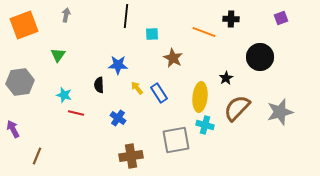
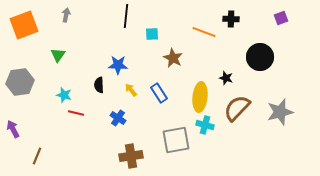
black star: rotated 24 degrees counterclockwise
yellow arrow: moved 6 px left, 2 px down
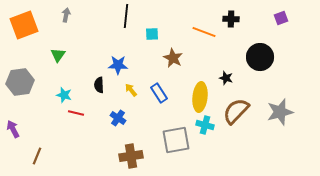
brown semicircle: moved 1 px left, 3 px down
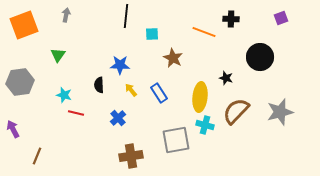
blue star: moved 2 px right
blue cross: rotated 14 degrees clockwise
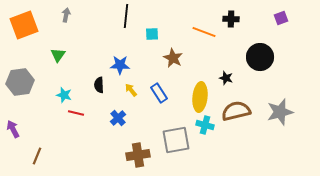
brown semicircle: rotated 32 degrees clockwise
brown cross: moved 7 px right, 1 px up
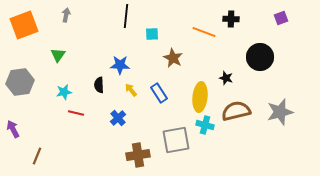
cyan star: moved 3 px up; rotated 28 degrees counterclockwise
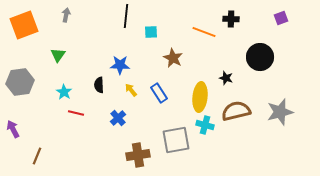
cyan square: moved 1 px left, 2 px up
cyan star: rotated 28 degrees counterclockwise
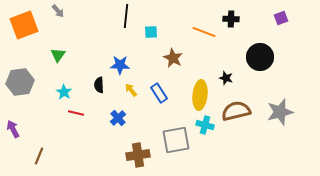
gray arrow: moved 8 px left, 4 px up; rotated 128 degrees clockwise
yellow ellipse: moved 2 px up
brown line: moved 2 px right
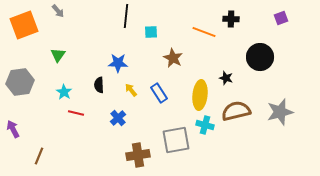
blue star: moved 2 px left, 2 px up
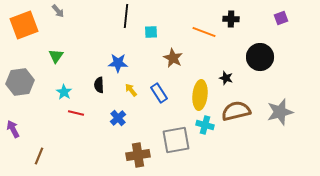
green triangle: moved 2 px left, 1 px down
